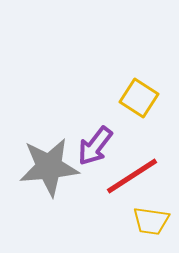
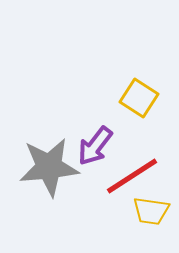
yellow trapezoid: moved 10 px up
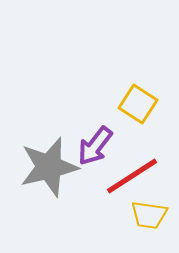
yellow square: moved 1 px left, 6 px down
gray star: rotated 8 degrees counterclockwise
yellow trapezoid: moved 2 px left, 4 px down
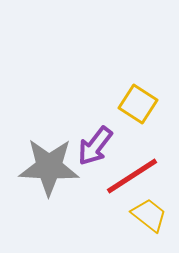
gray star: rotated 16 degrees clockwise
yellow trapezoid: rotated 150 degrees counterclockwise
